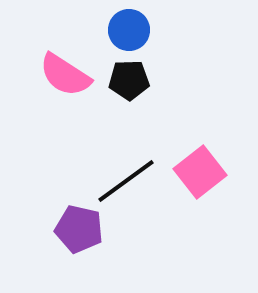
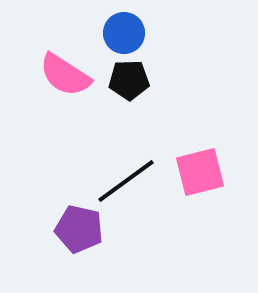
blue circle: moved 5 px left, 3 px down
pink square: rotated 24 degrees clockwise
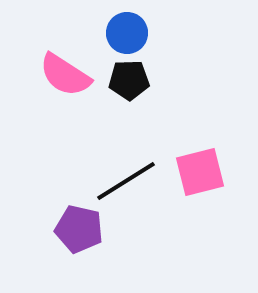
blue circle: moved 3 px right
black line: rotated 4 degrees clockwise
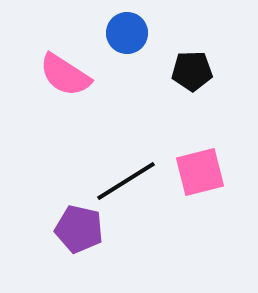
black pentagon: moved 63 px right, 9 px up
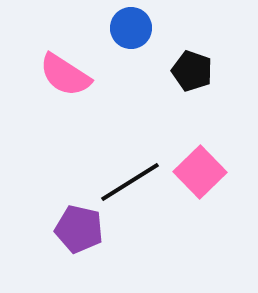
blue circle: moved 4 px right, 5 px up
black pentagon: rotated 21 degrees clockwise
pink square: rotated 30 degrees counterclockwise
black line: moved 4 px right, 1 px down
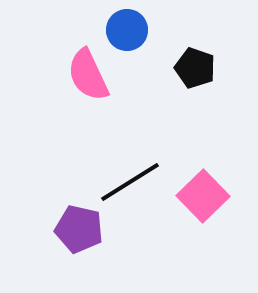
blue circle: moved 4 px left, 2 px down
black pentagon: moved 3 px right, 3 px up
pink semicircle: moved 23 px right; rotated 32 degrees clockwise
pink square: moved 3 px right, 24 px down
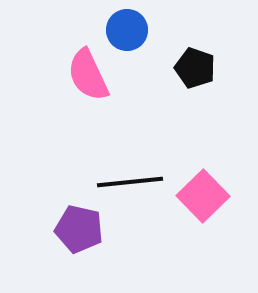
black line: rotated 26 degrees clockwise
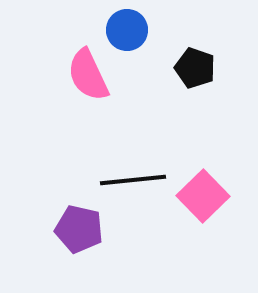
black line: moved 3 px right, 2 px up
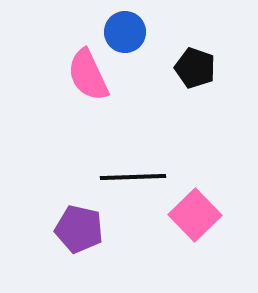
blue circle: moved 2 px left, 2 px down
black line: moved 3 px up; rotated 4 degrees clockwise
pink square: moved 8 px left, 19 px down
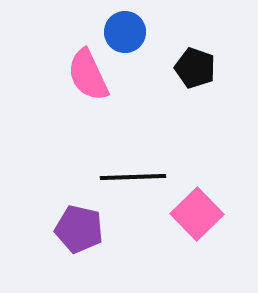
pink square: moved 2 px right, 1 px up
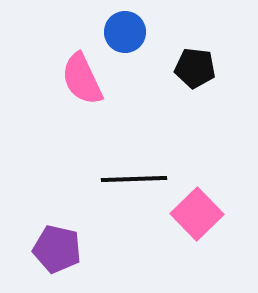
black pentagon: rotated 12 degrees counterclockwise
pink semicircle: moved 6 px left, 4 px down
black line: moved 1 px right, 2 px down
purple pentagon: moved 22 px left, 20 px down
